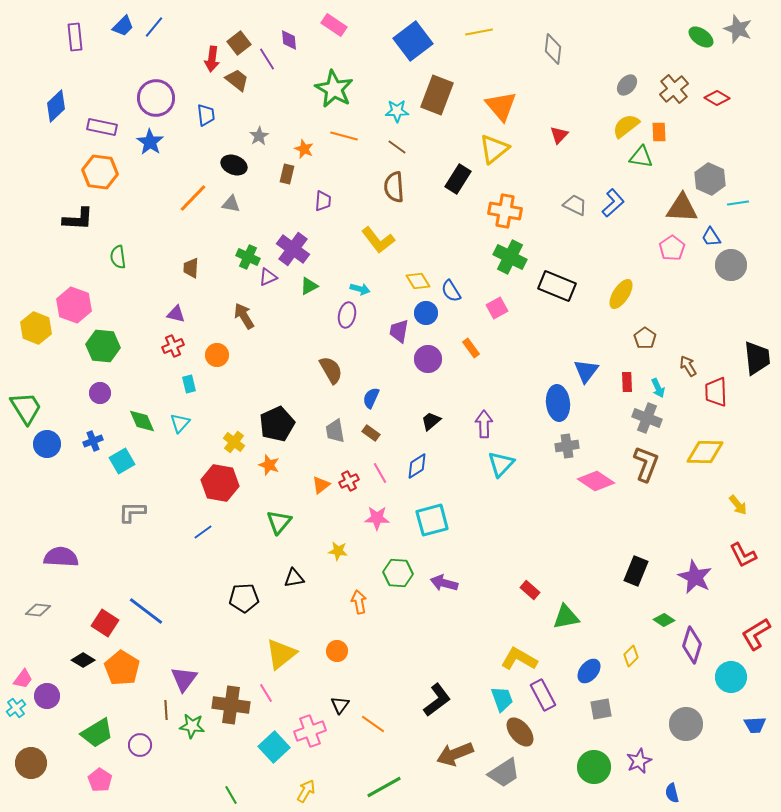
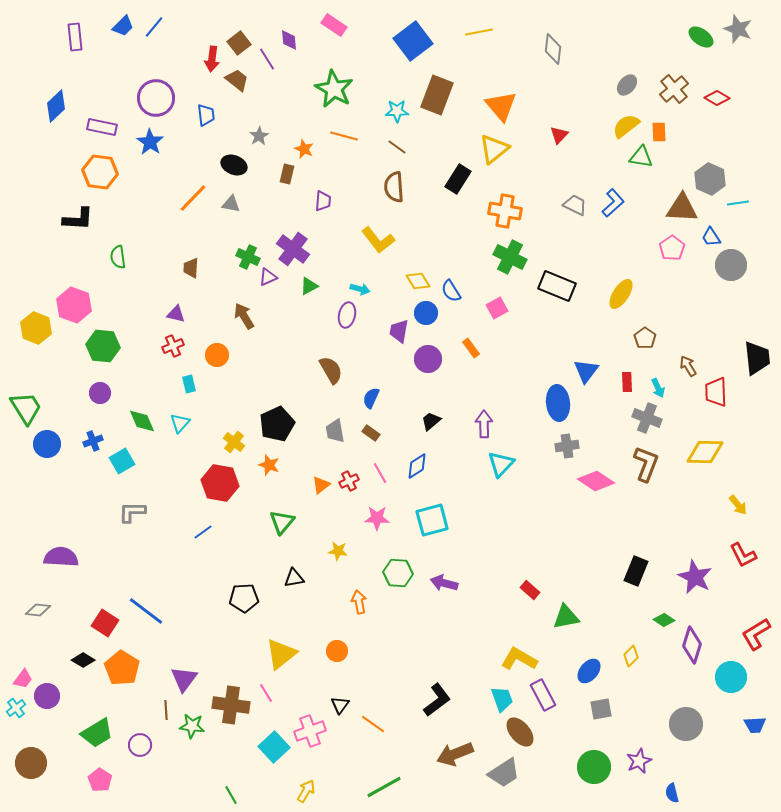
green triangle at (279, 522): moved 3 px right
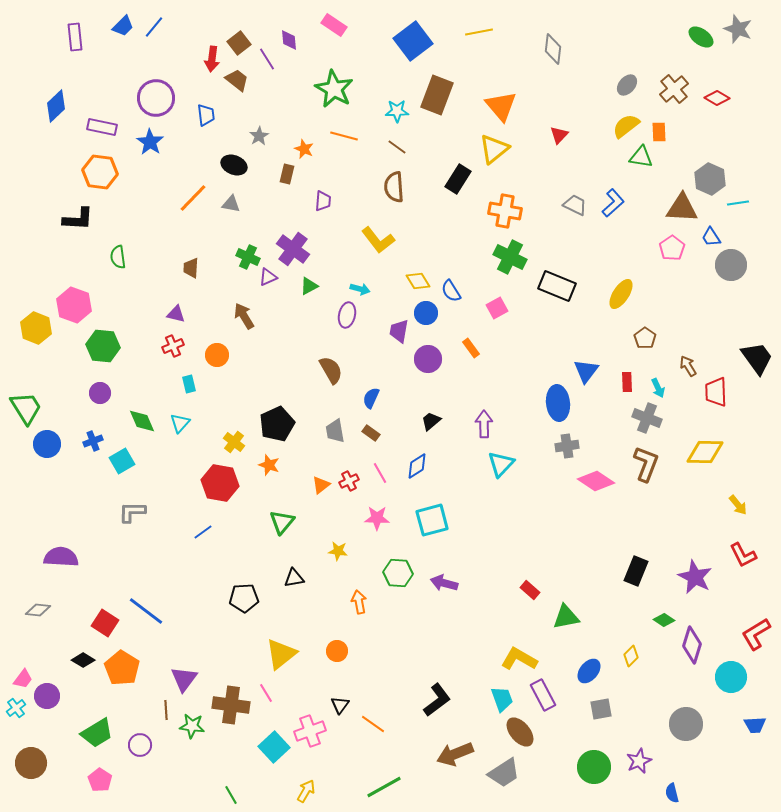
black trapezoid at (757, 358): rotated 30 degrees counterclockwise
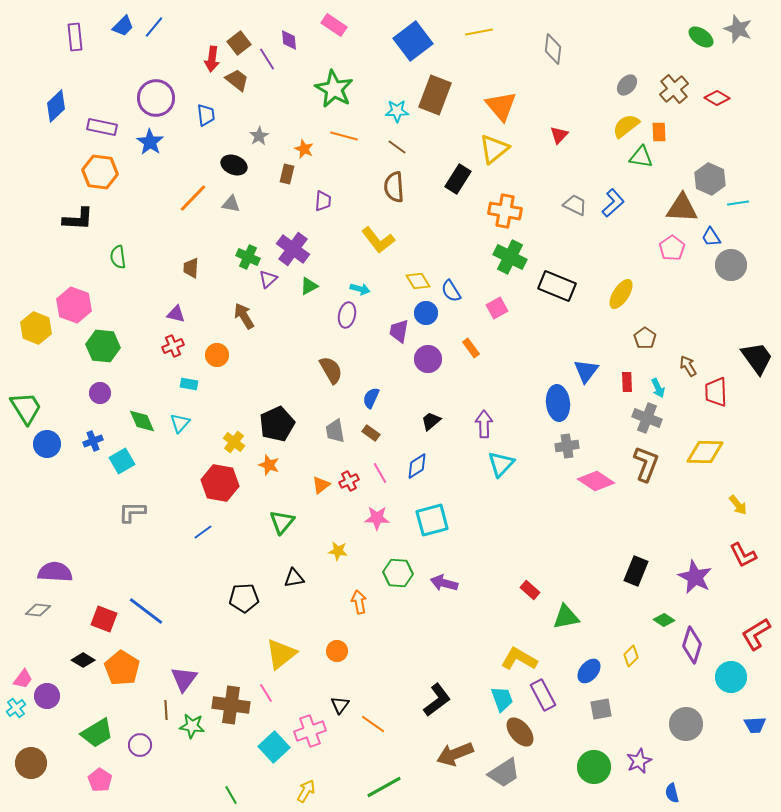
brown rectangle at (437, 95): moved 2 px left
purple triangle at (268, 277): moved 2 px down; rotated 18 degrees counterclockwise
cyan rectangle at (189, 384): rotated 66 degrees counterclockwise
purple semicircle at (61, 557): moved 6 px left, 15 px down
red square at (105, 623): moved 1 px left, 4 px up; rotated 12 degrees counterclockwise
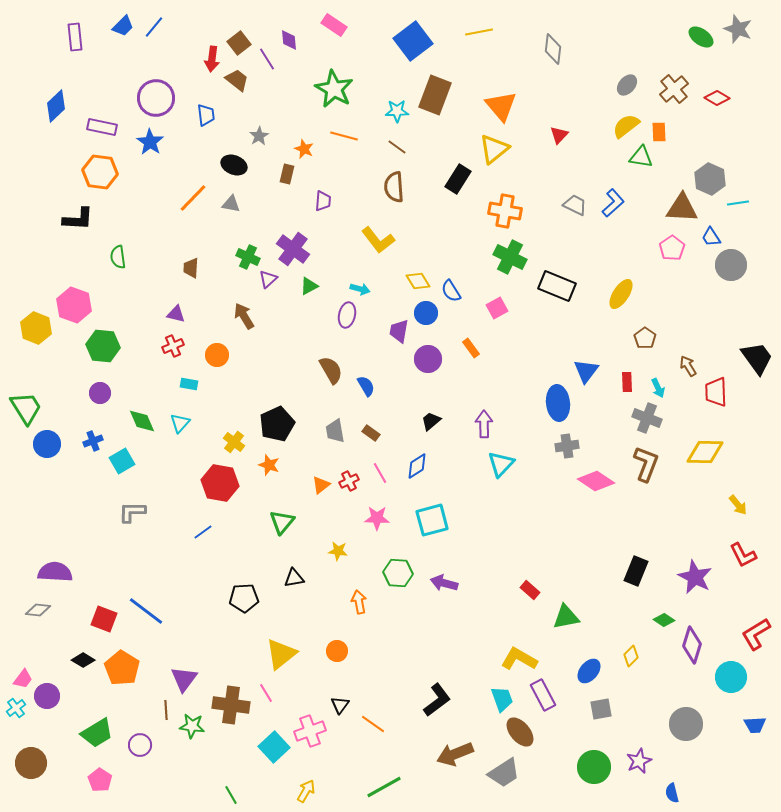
blue semicircle at (371, 398): moved 5 px left, 12 px up; rotated 125 degrees clockwise
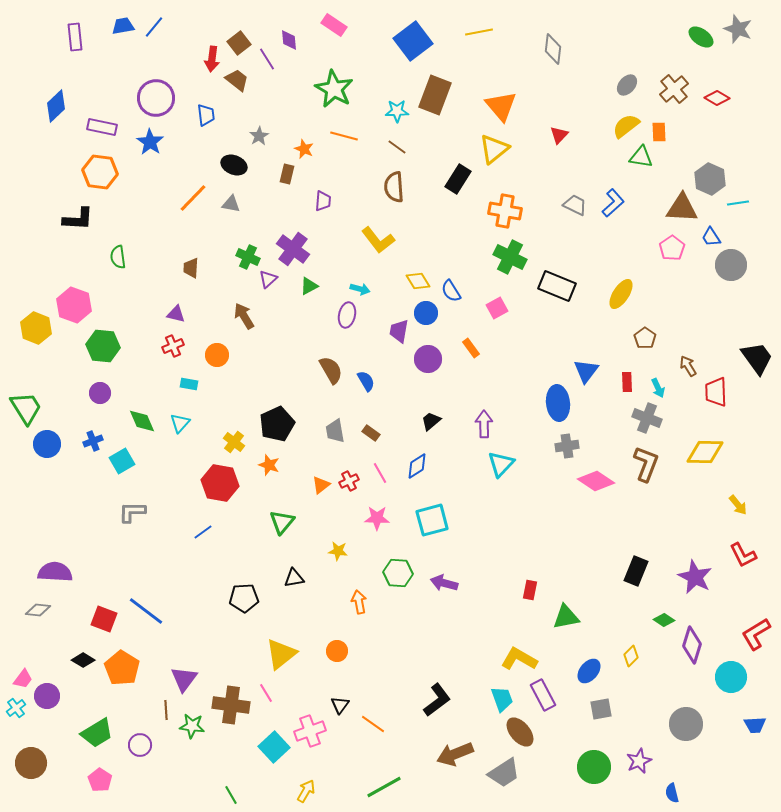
blue trapezoid at (123, 26): rotated 145 degrees counterclockwise
blue semicircle at (366, 386): moved 5 px up
red rectangle at (530, 590): rotated 60 degrees clockwise
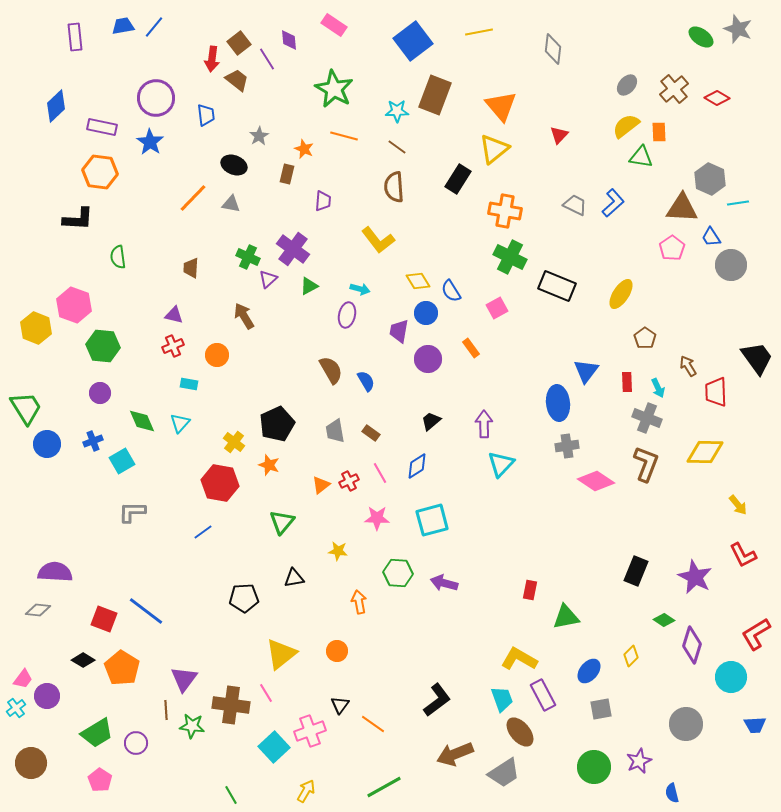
purple triangle at (176, 314): moved 2 px left, 1 px down
purple circle at (140, 745): moved 4 px left, 2 px up
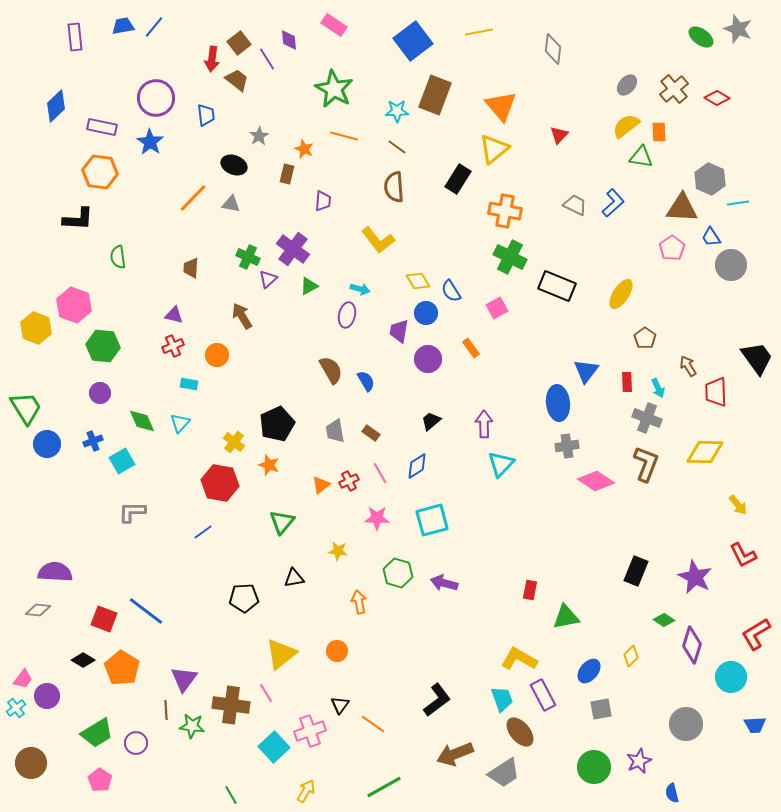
brown arrow at (244, 316): moved 2 px left
green hexagon at (398, 573): rotated 12 degrees clockwise
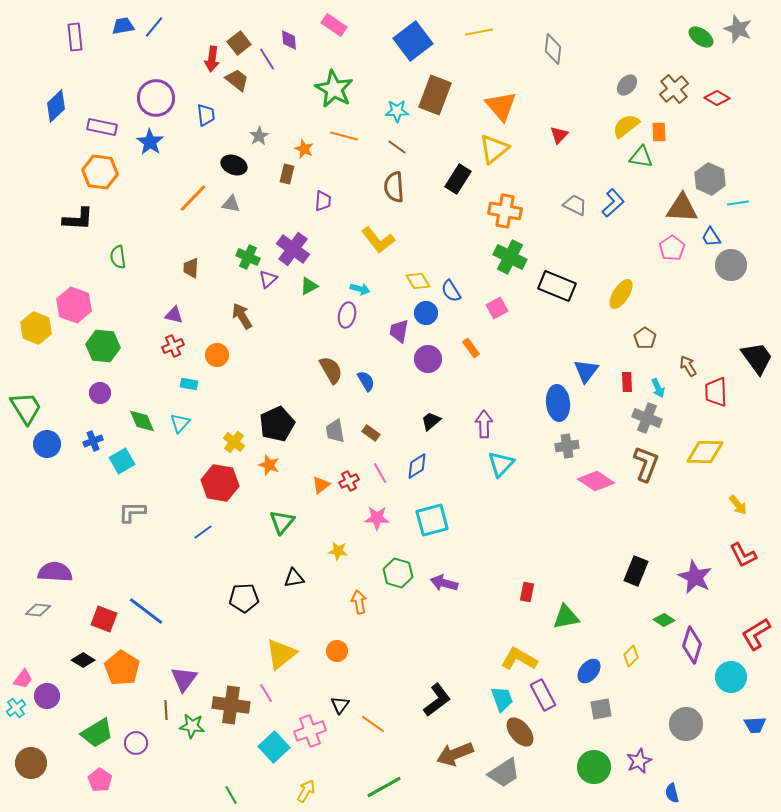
red rectangle at (530, 590): moved 3 px left, 2 px down
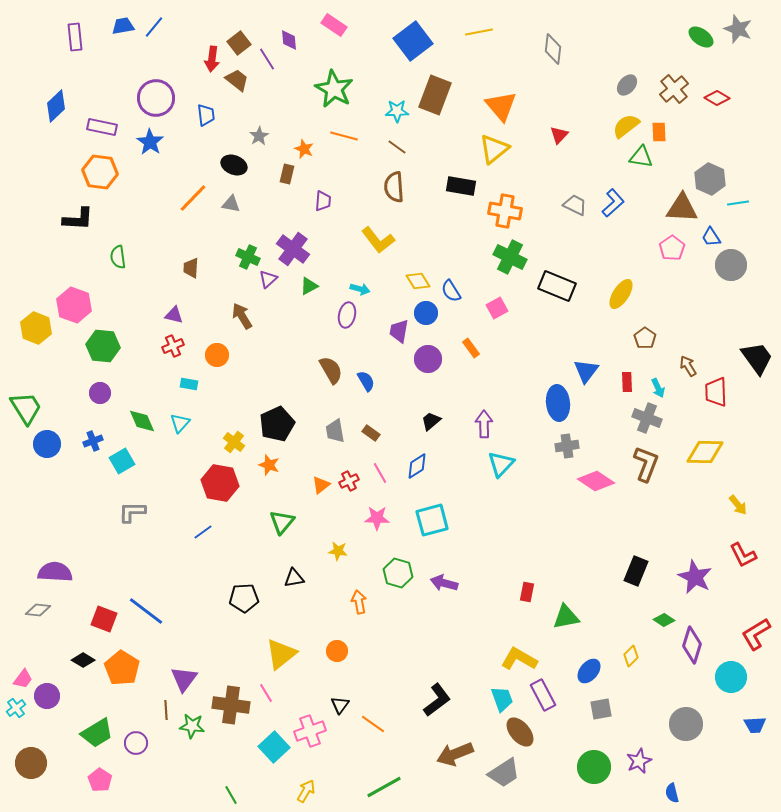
black rectangle at (458, 179): moved 3 px right, 7 px down; rotated 68 degrees clockwise
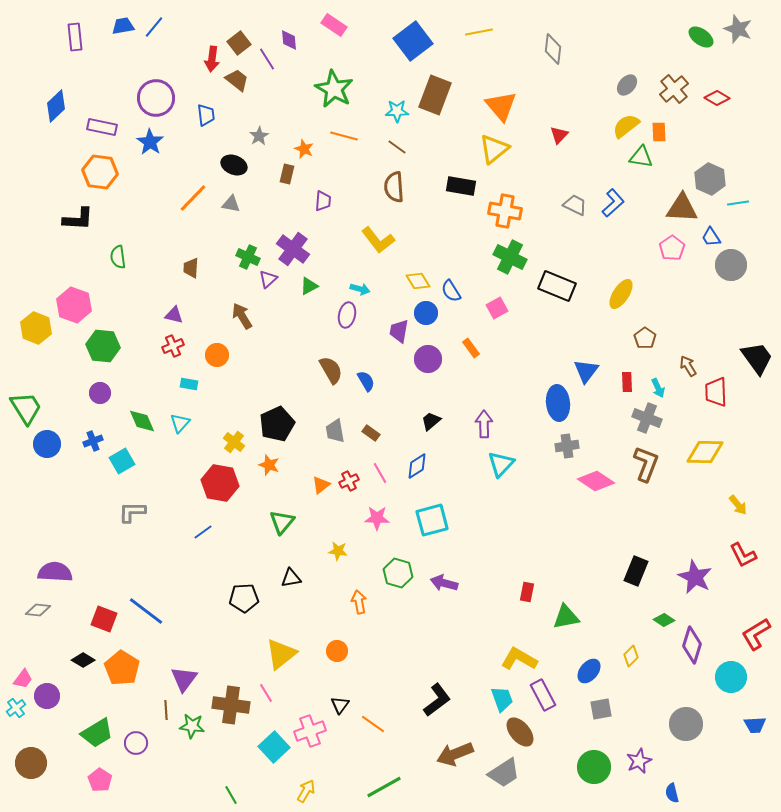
black triangle at (294, 578): moved 3 px left
